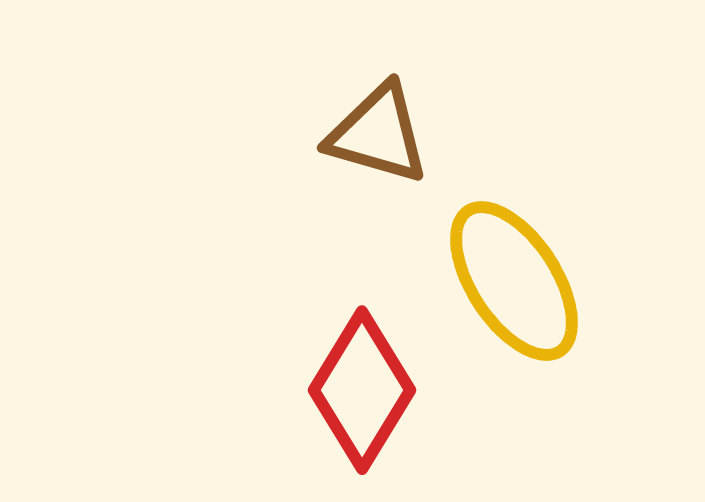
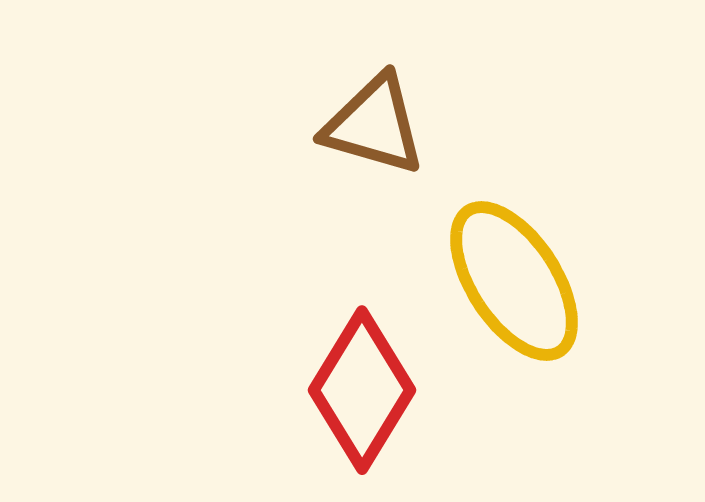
brown triangle: moved 4 px left, 9 px up
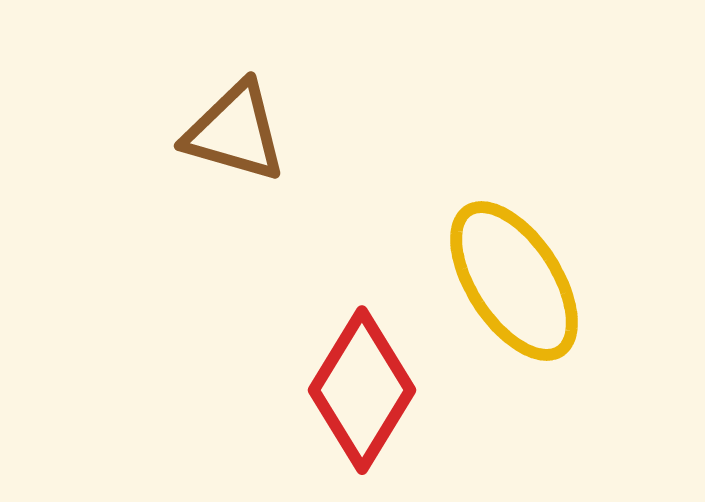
brown triangle: moved 139 px left, 7 px down
